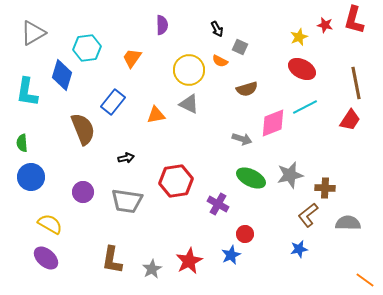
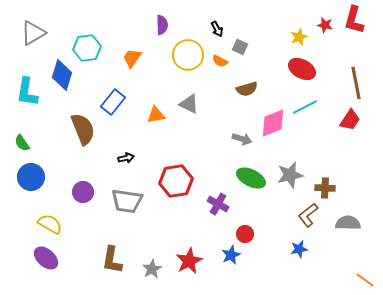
yellow circle at (189, 70): moved 1 px left, 15 px up
green semicircle at (22, 143): rotated 30 degrees counterclockwise
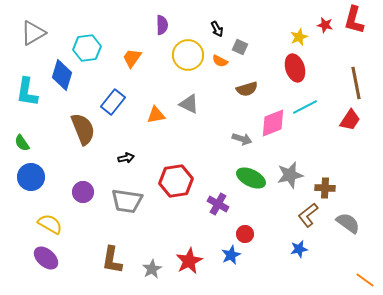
red ellipse at (302, 69): moved 7 px left, 1 px up; rotated 44 degrees clockwise
gray semicircle at (348, 223): rotated 35 degrees clockwise
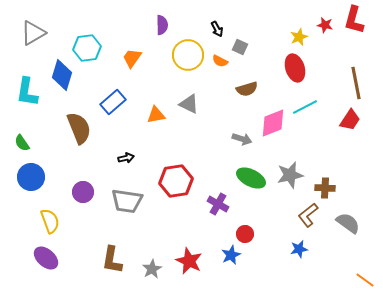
blue rectangle at (113, 102): rotated 10 degrees clockwise
brown semicircle at (83, 129): moved 4 px left, 1 px up
yellow semicircle at (50, 224): moved 3 px up; rotated 40 degrees clockwise
red star at (189, 261): rotated 20 degrees counterclockwise
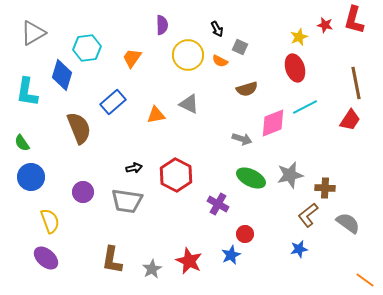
black arrow at (126, 158): moved 8 px right, 10 px down
red hexagon at (176, 181): moved 6 px up; rotated 24 degrees counterclockwise
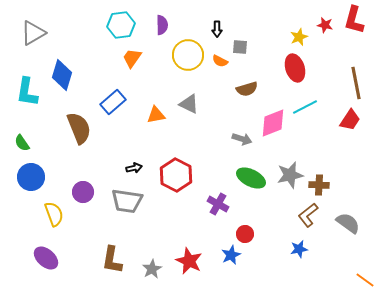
black arrow at (217, 29): rotated 28 degrees clockwise
gray square at (240, 47): rotated 21 degrees counterclockwise
cyan hexagon at (87, 48): moved 34 px right, 23 px up
brown cross at (325, 188): moved 6 px left, 3 px up
yellow semicircle at (50, 221): moved 4 px right, 7 px up
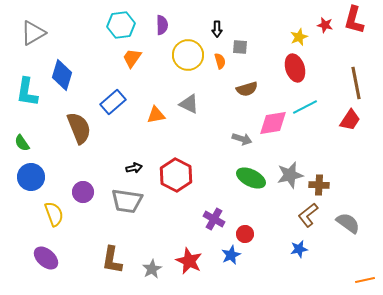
orange semicircle at (220, 61): rotated 133 degrees counterclockwise
pink diamond at (273, 123): rotated 12 degrees clockwise
purple cross at (218, 204): moved 4 px left, 15 px down
orange line at (365, 280): rotated 48 degrees counterclockwise
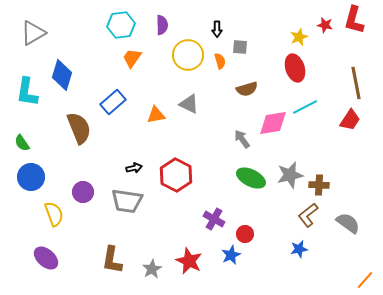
gray arrow at (242, 139): rotated 144 degrees counterclockwise
orange line at (365, 280): rotated 36 degrees counterclockwise
